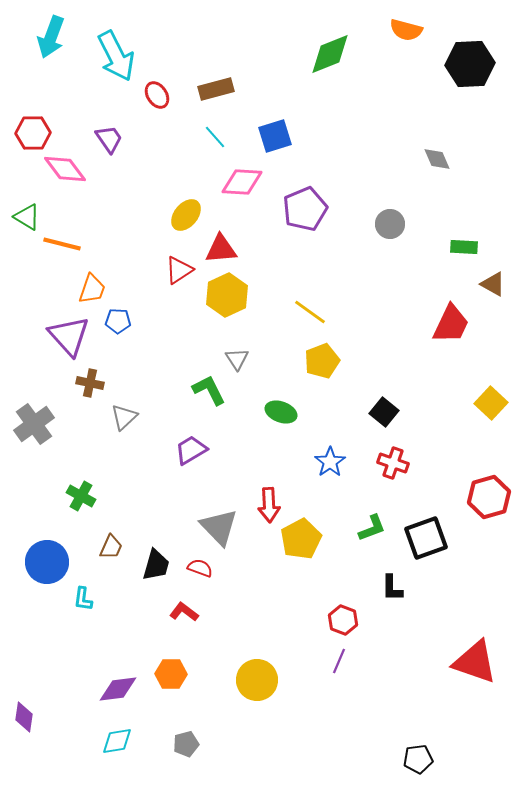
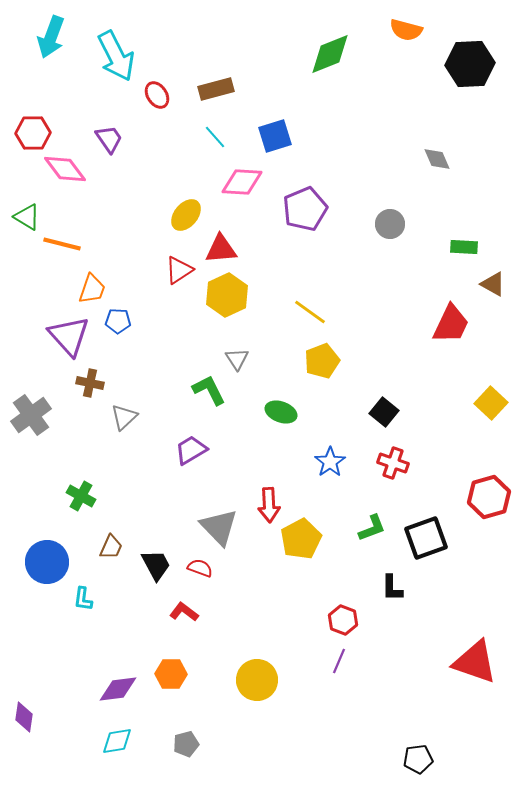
gray cross at (34, 424): moved 3 px left, 9 px up
black trapezoid at (156, 565): rotated 44 degrees counterclockwise
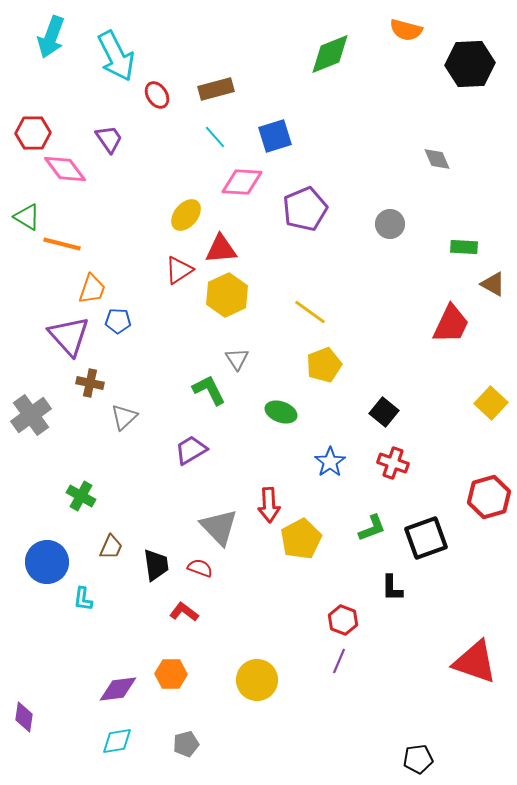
yellow pentagon at (322, 361): moved 2 px right, 4 px down
black trapezoid at (156, 565): rotated 20 degrees clockwise
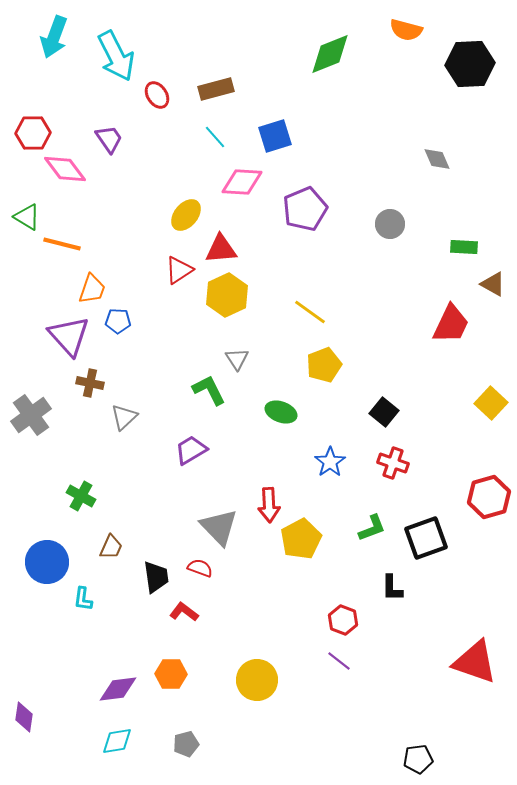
cyan arrow at (51, 37): moved 3 px right
black trapezoid at (156, 565): moved 12 px down
purple line at (339, 661): rotated 75 degrees counterclockwise
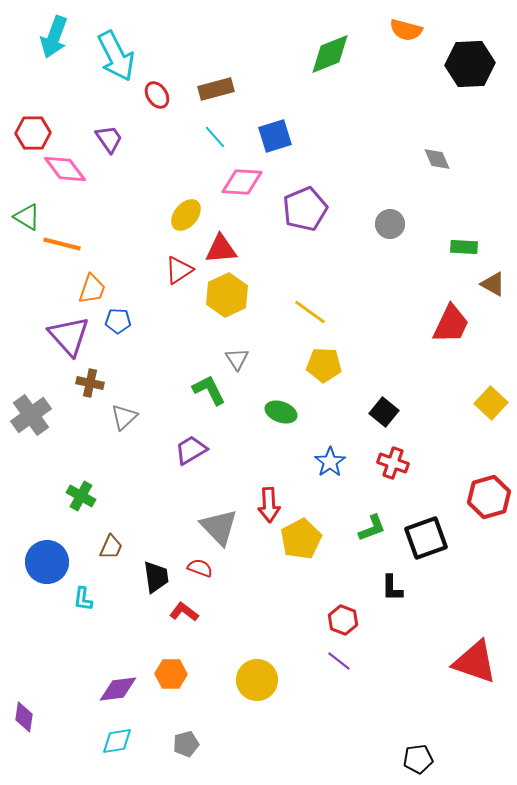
yellow pentagon at (324, 365): rotated 24 degrees clockwise
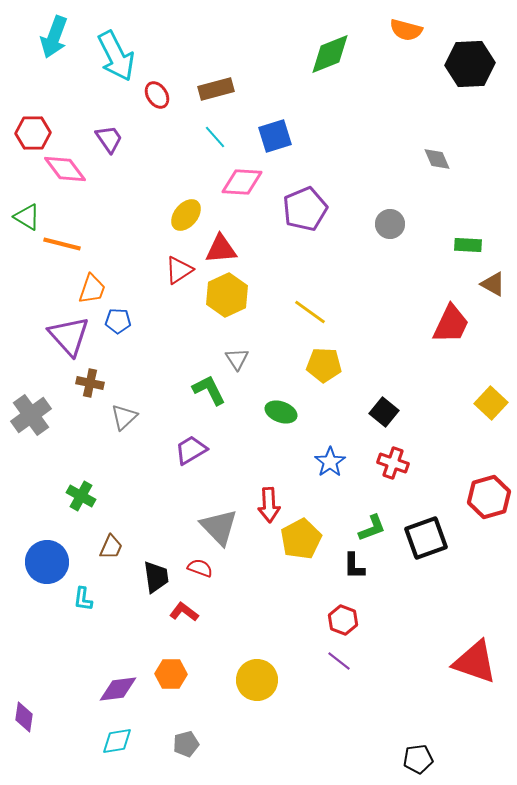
green rectangle at (464, 247): moved 4 px right, 2 px up
black L-shape at (392, 588): moved 38 px left, 22 px up
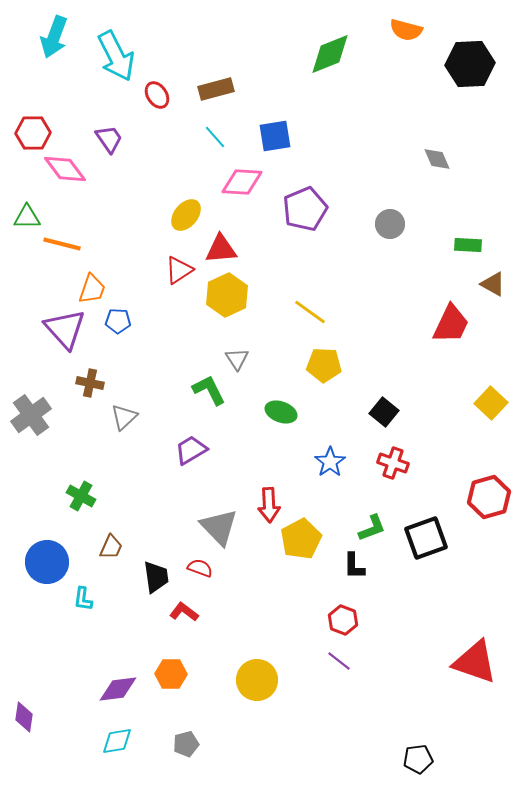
blue square at (275, 136): rotated 8 degrees clockwise
green triangle at (27, 217): rotated 32 degrees counterclockwise
purple triangle at (69, 336): moved 4 px left, 7 px up
